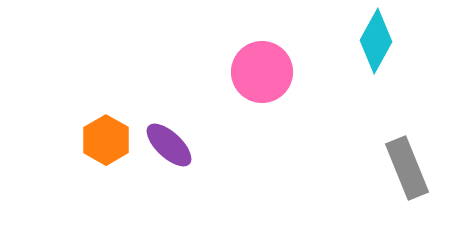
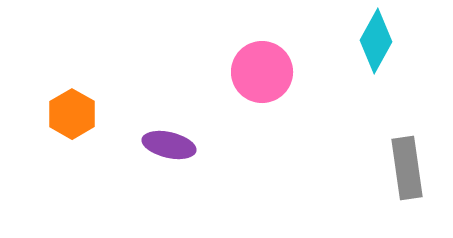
orange hexagon: moved 34 px left, 26 px up
purple ellipse: rotated 30 degrees counterclockwise
gray rectangle: rotated 14 degrees clockwise
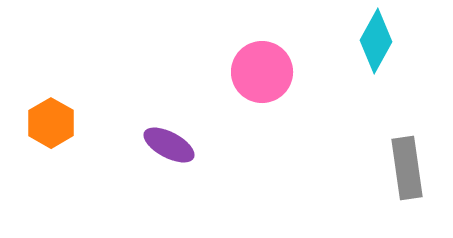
orange hexagon: moved 21 px left, 9 px down
purple ellipse: rotated 15 degrees clockwise
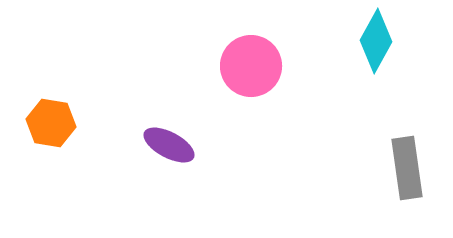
pink circle: moved 11 px left, 6 px up
orange hexagon: rotated 21 degrees counterclockwise
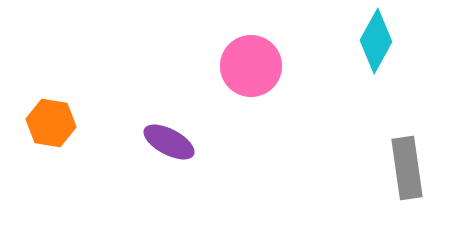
purple ellipse: moved 3 px up
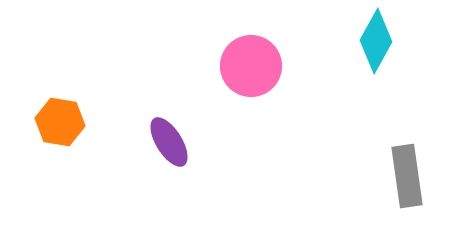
orange hexagon: moved 9 px right, 1 px up
purple ellipse: rotated 30 degrees clockwise
gray rectangle: moved 8 px down
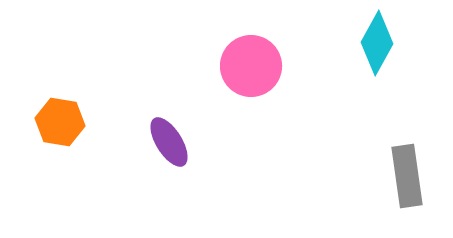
cyan diamond: moved 1 px right, 2 px down
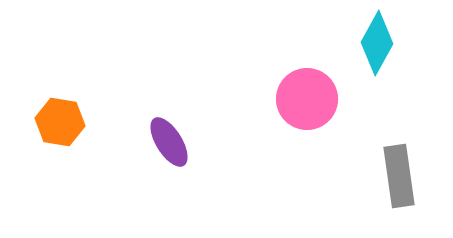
pink circle: moved 56 px right, 33 px down
gray rectangle: moved 8 px left
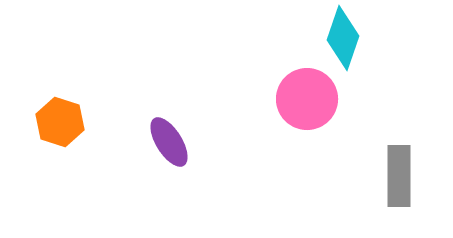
cyan diamond: moved 34 px left, 5 px up; rotated 10 degrees counterclockwise
orange hexagon: rotated 9 degrees clockwise
gray rectangle: rotated 8 degrees clockwise
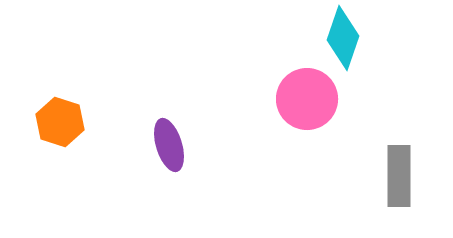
purple ellipse: moved 3 px down; rotated 15 degrees clockwise
